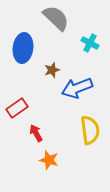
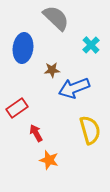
cyan cross: moved 1 px right, 2 px down; rotated 18 degrees clockwise
brown star: rotated 14 degrees clockwise
blue arrow: moved 3 px left
yellow semicircle: rotated 8 degrees counterclockwise
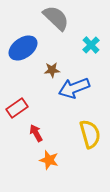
blue ellipse: rotated 48 degrees clockwise
yellow semicircle: moved 4 px down
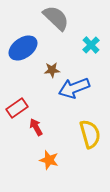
red arrow: moved 6 px up
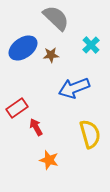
brown star: moved 1 px left, 15 px up
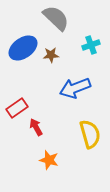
cyan cross: rotated 24 degrees clockwise
blue arrow: moved 1 px right
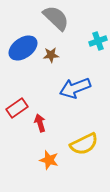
cyan cross: moved 7 px right, 4 px up
red arrow: moved 4 px right, 4 px up; rotated 12 degrees clockwise
yellow semicircle: moved 6 px left, 10 px down; rotated 80 degrees clockwise
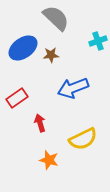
blue arrow: moved 2 px left
red rectangle: moved 10 px up
yellow semicircle: moved 1 px left, 5 px up
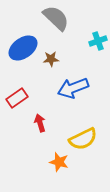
brown star: moved 4 px down
orange star: moved 10 px right, 2 px down
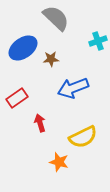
yellow semicircle: moved 2 px up
